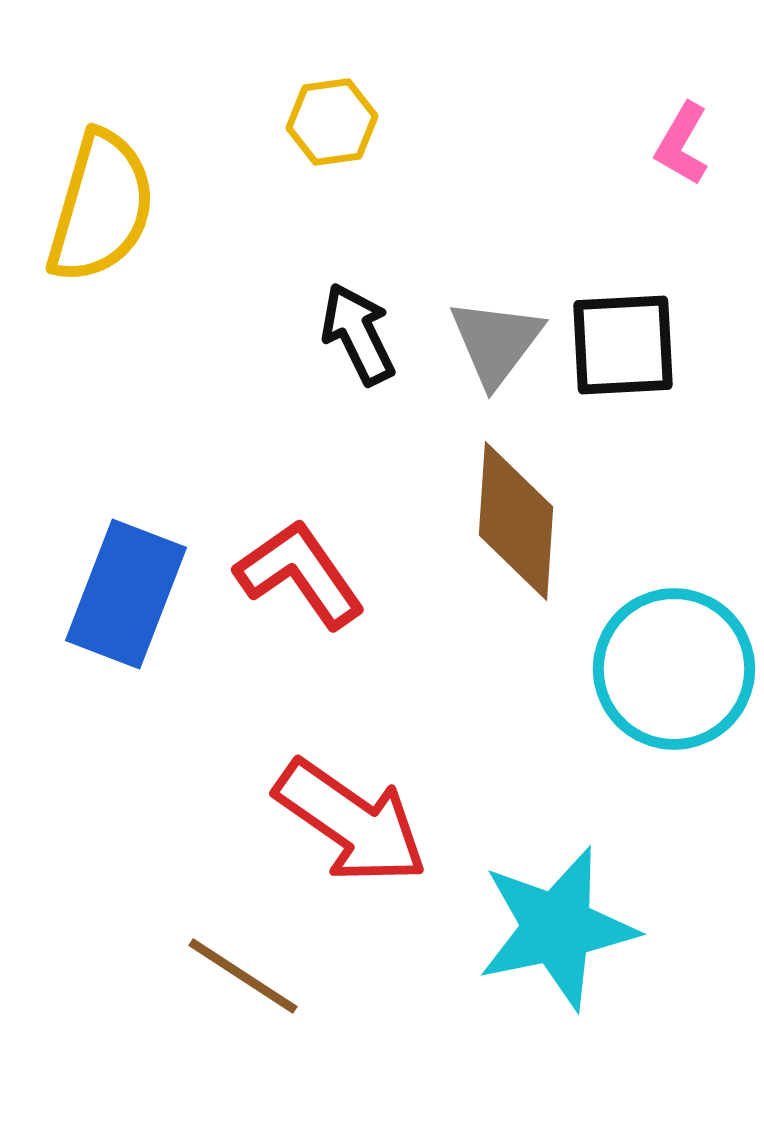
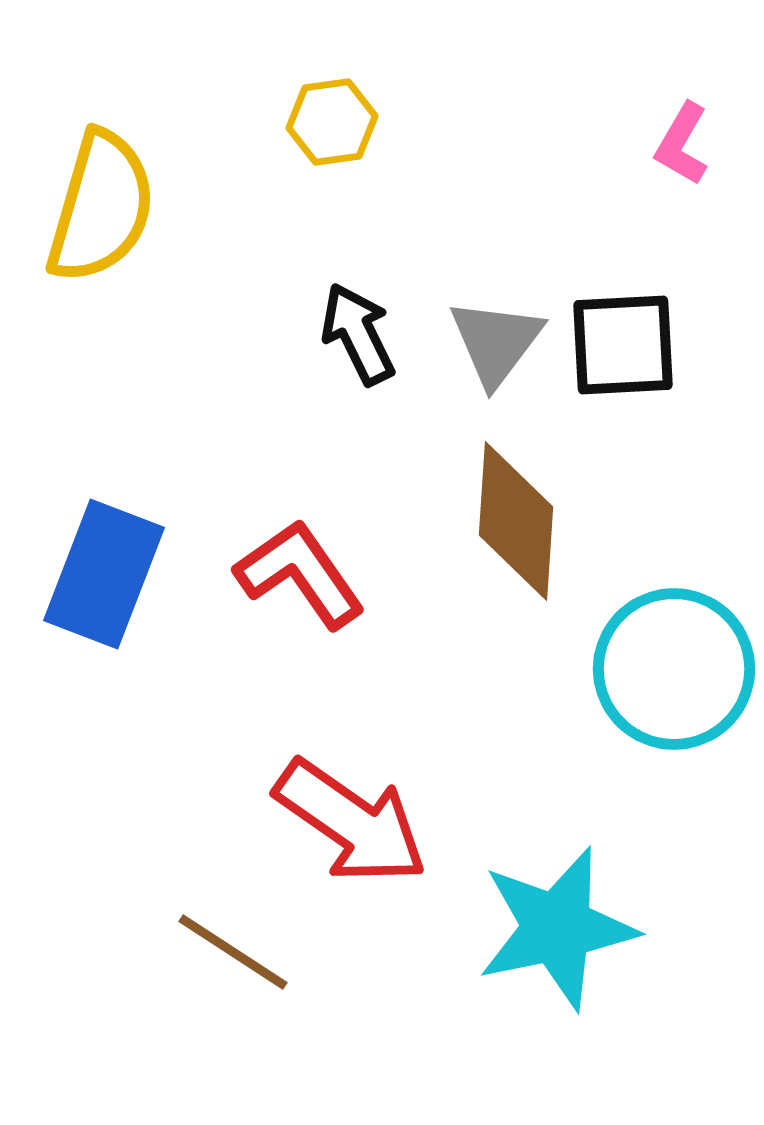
blue rectangle: moved 22 px left, 20 px up
brown line: moved 10 px left, 24 px up
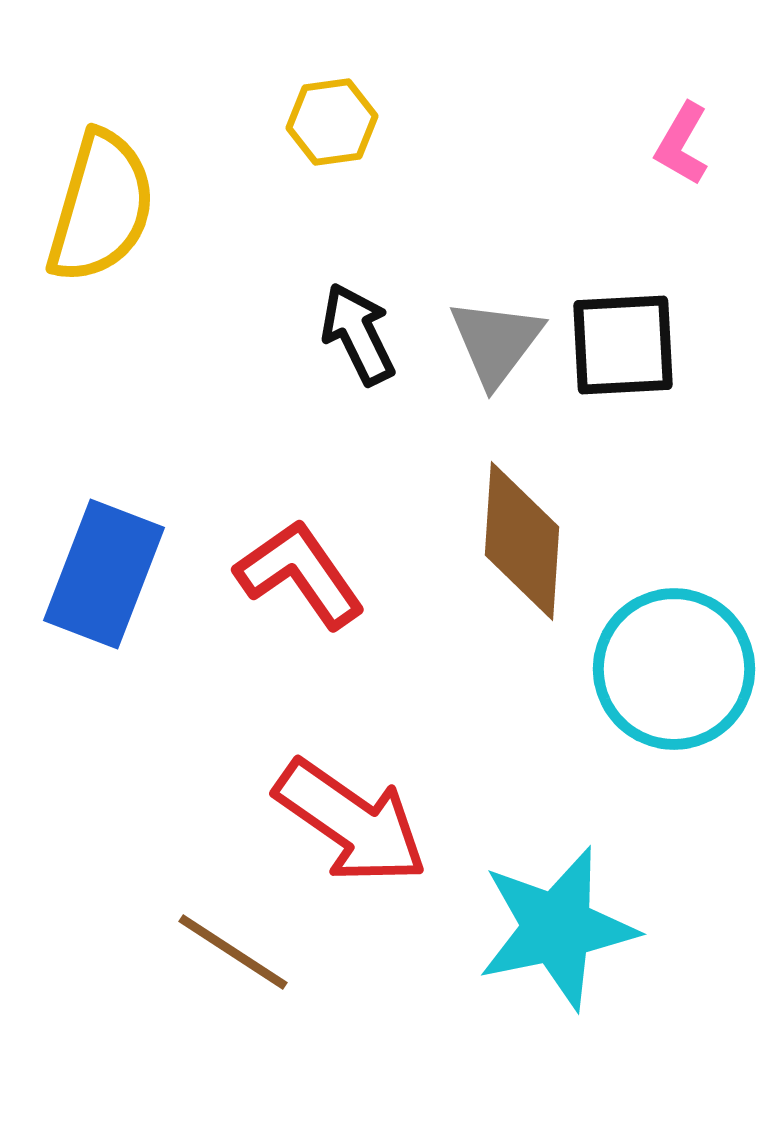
brown diamond: moved 6 px right, 20 px down
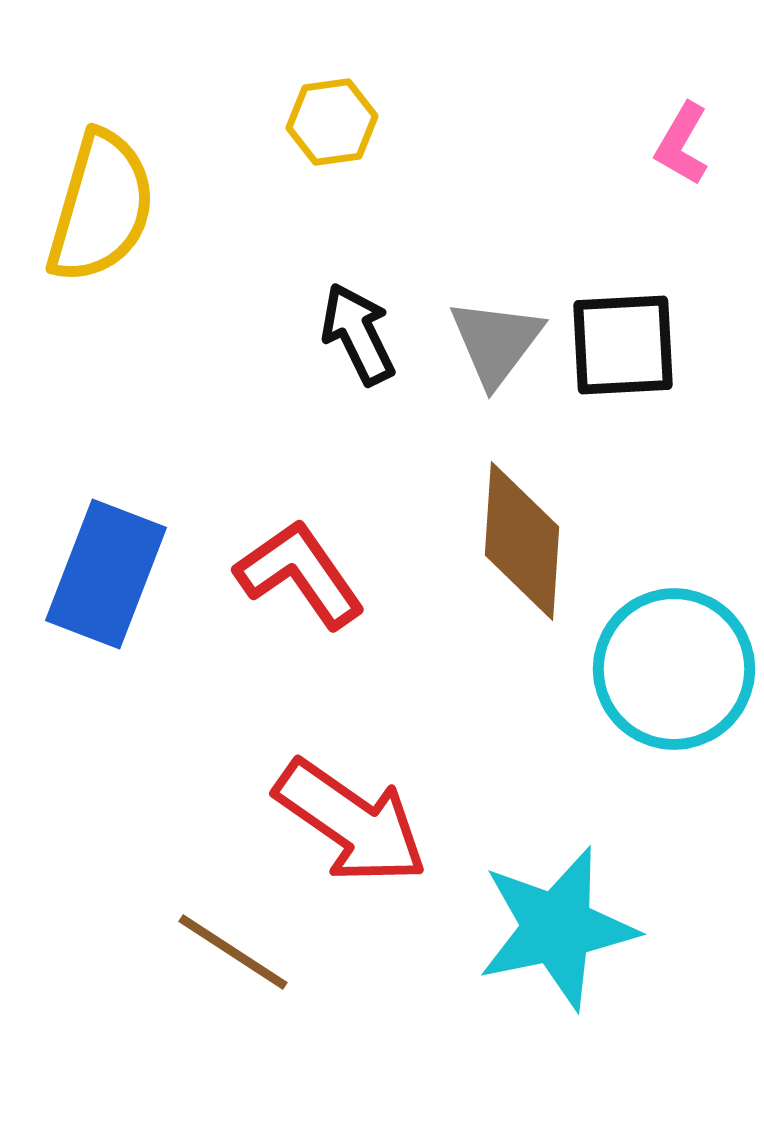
blue rectangle: moved 2 px right
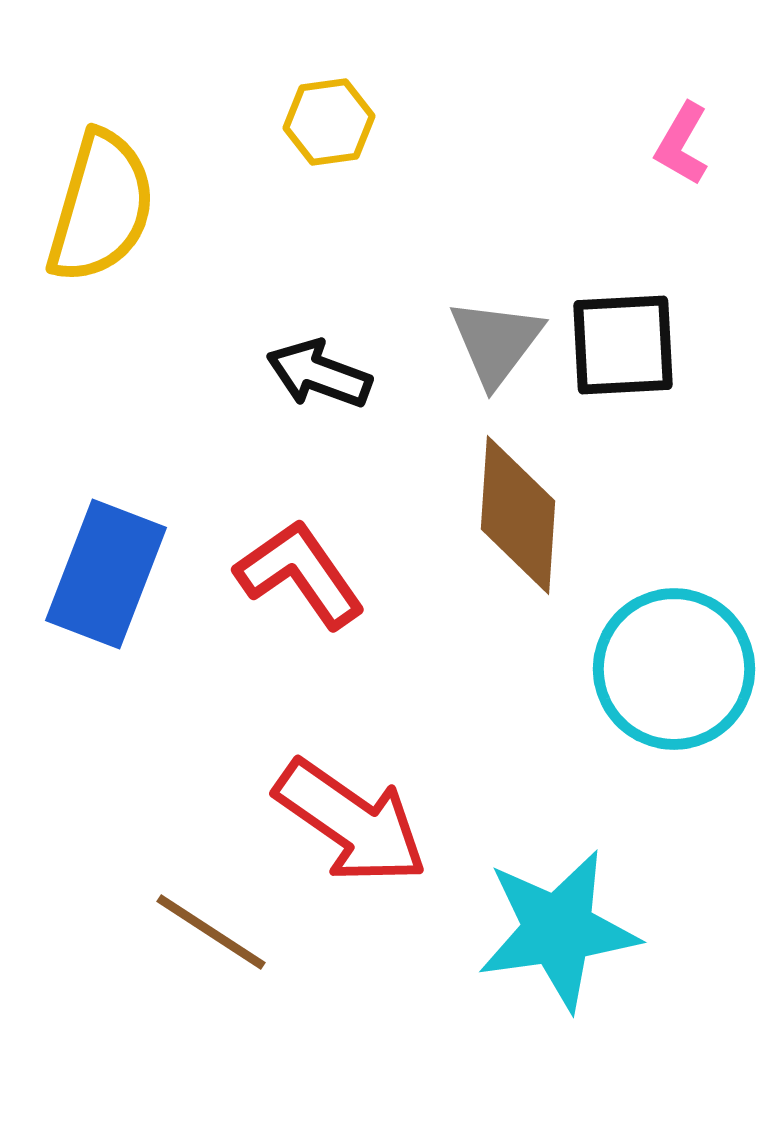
yellow hexagon: moved 3 px left
black arrow: moved 39 px left, 40 px down; rotated 44 degrees counterclockwise
brown diamond: moved 4 px left, 26 px up
cyan star: moved 1 px right, 2 px down; rotated 4 degrees clockwise
brown line: moved 22 px left, 20 px up
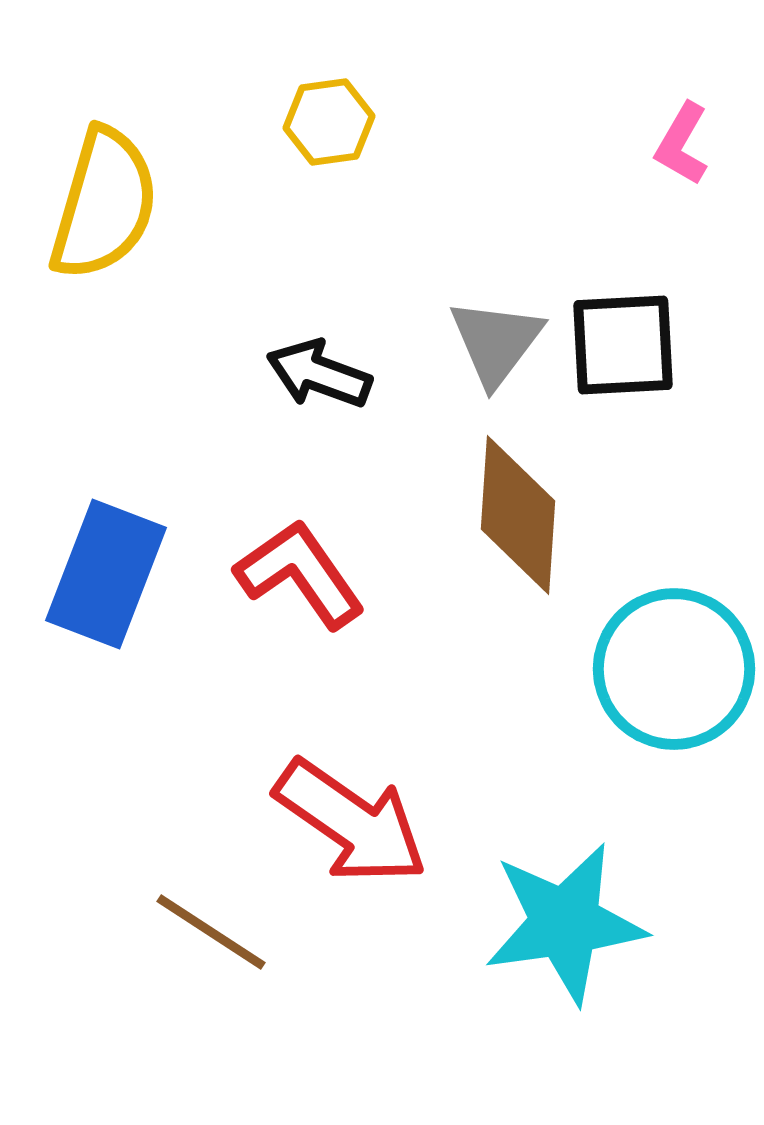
yellow semicircle: moved 3 px right, 3 px up
cyan star: moved 7 px right, 7 px up
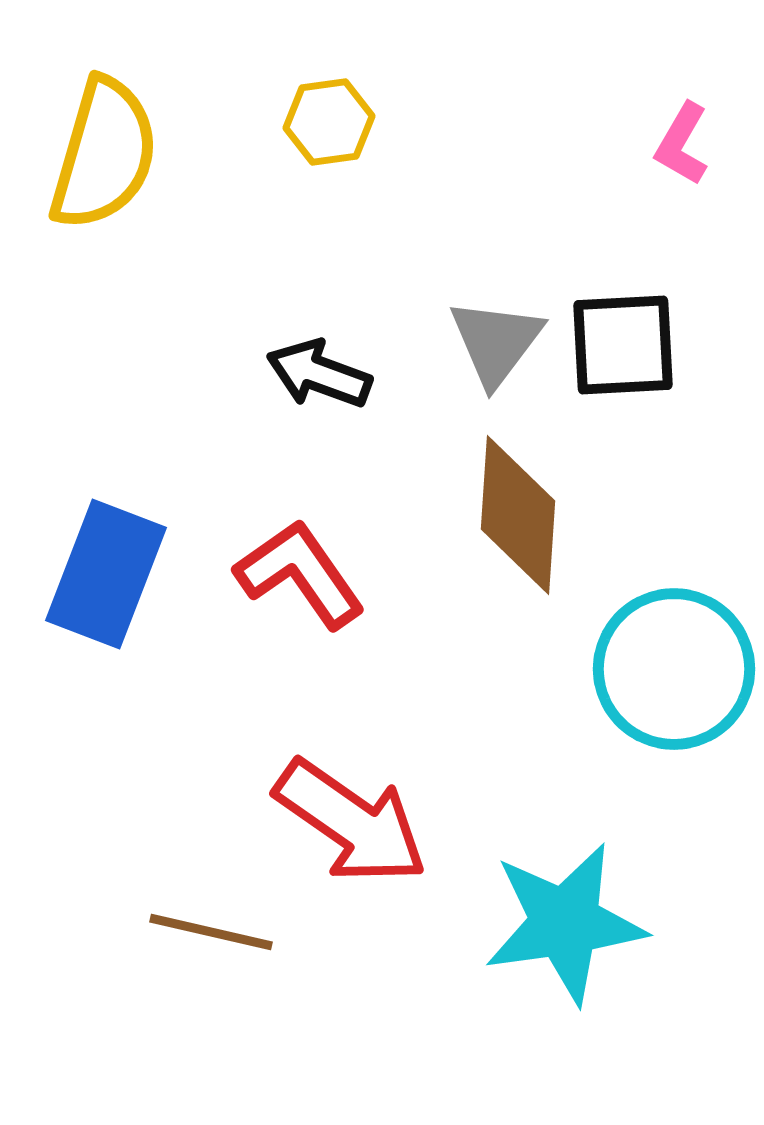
yellow semicircle: moved 50 px up
brown line: rotated 20 degrees counterclockwise
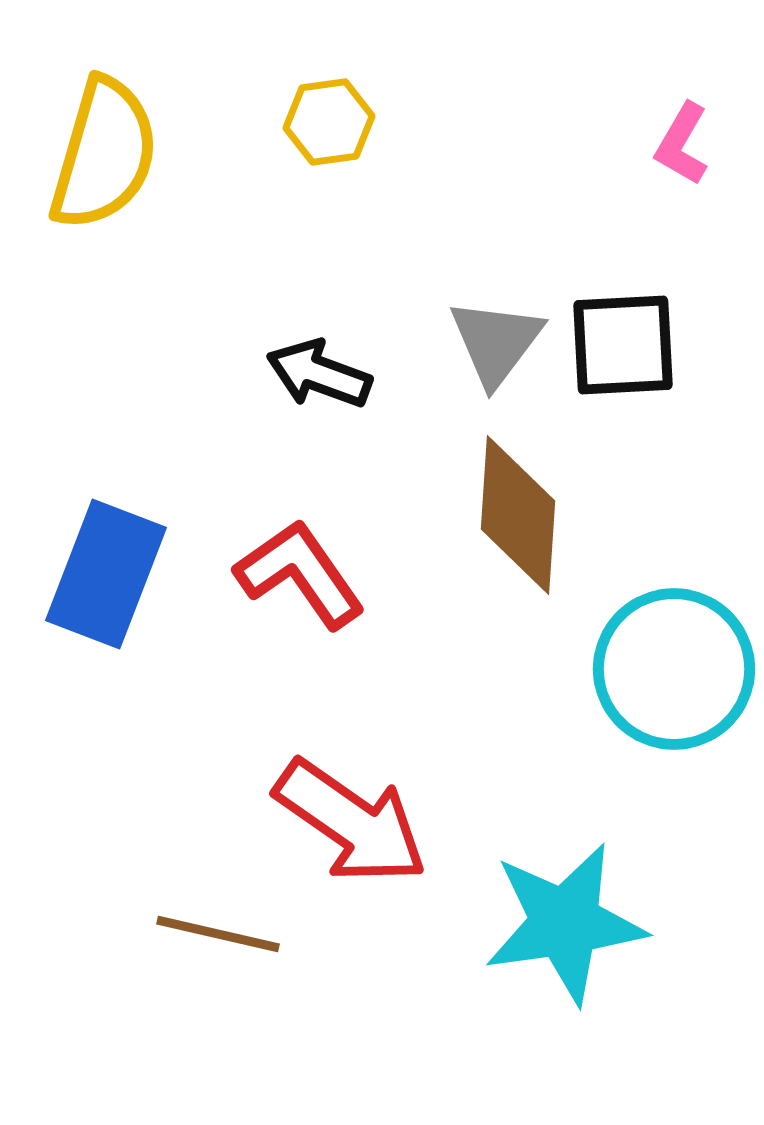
brown line: moved 7 px right, 2 px down
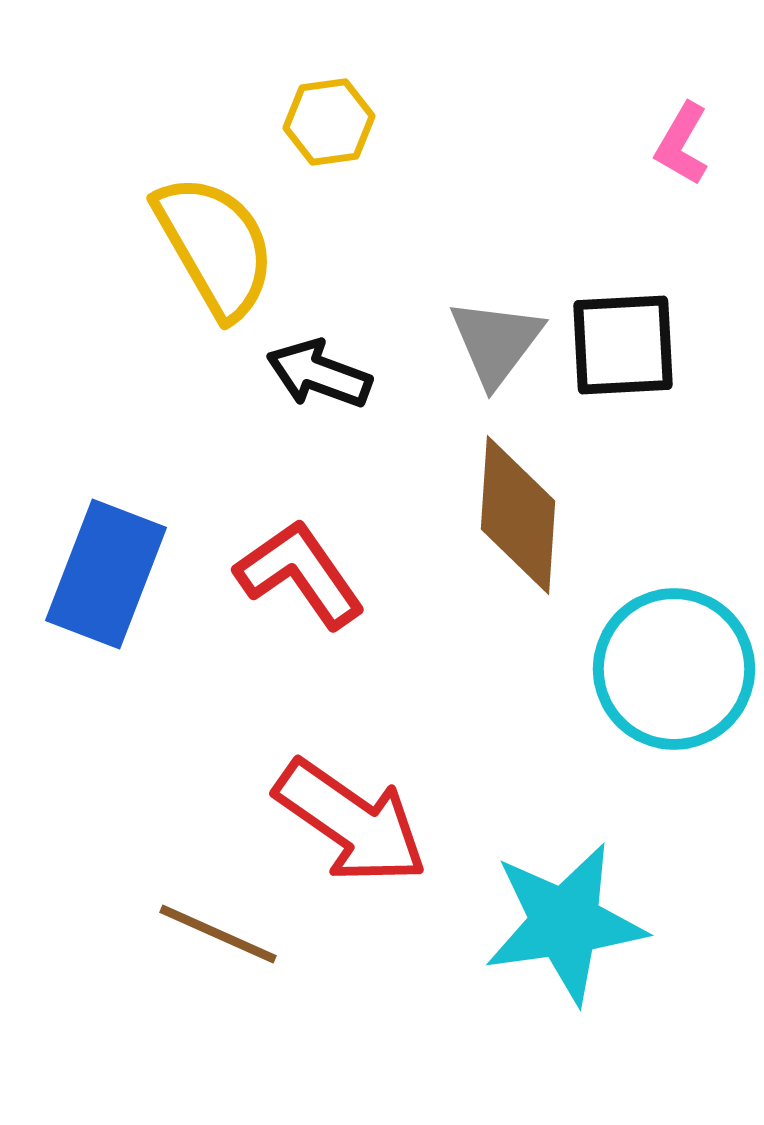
yellow semicircle: moved 111 px right, 92 px down; rotated 46 degrees counterclockwise
brown line: rotated 11 degrees clockwise
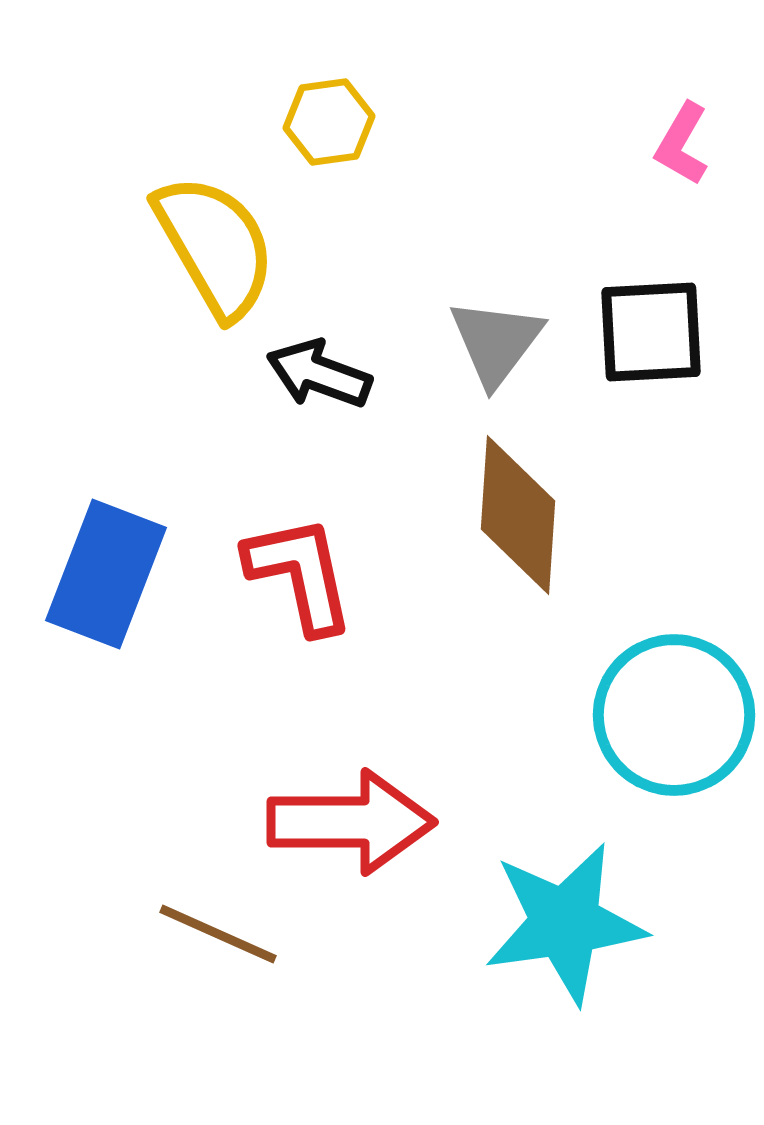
black square: moved 28 px right, 13 px up
red L-shape: rotated 23 degrees clockwise
cyan circle: moved 46 px down
red arrow: rotated 35 degrees counterclockwise
